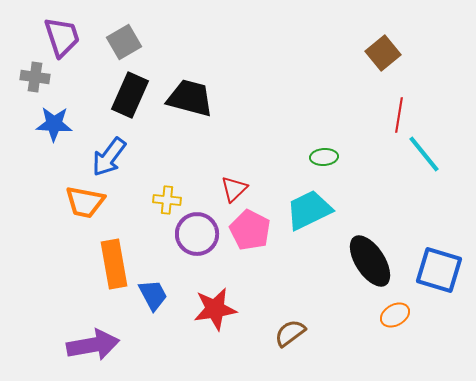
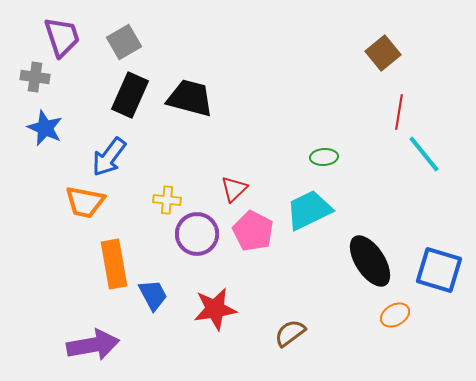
red line: moved 3 px up
blue star: moved 9 px left, 4 px down; rotated 21 degrees clockwise
pink pentagon: moved 3 px right, 1 px down
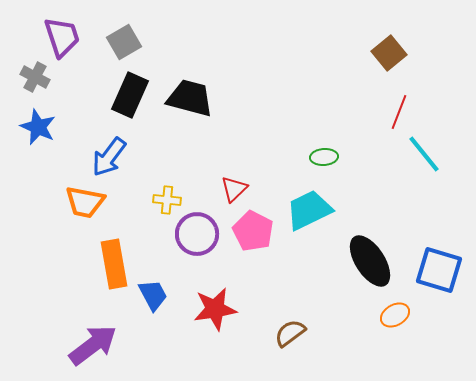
brown square: moved 6 px right
gray cross: rotated 20 degrees clockwise
red line: rotated 12 degrees clockwise
blue star: moved 7 px left, 1 px up
purple arrow: rotated 27 degrees counterclockwise
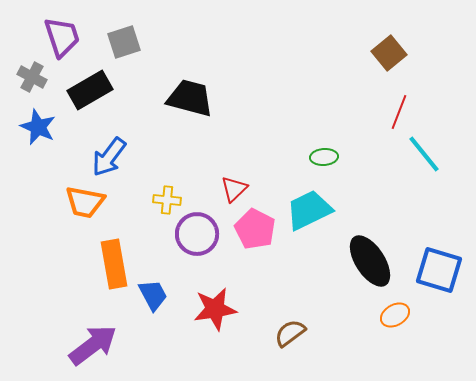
gray square: rotated 12 degrees clockwise
gray cross: moved 3 px left
black rectangle: moved 40 px left, 5 px up; rotated 36 degrees clockwise
pink pentagon: moved 2 px right, 2 px up
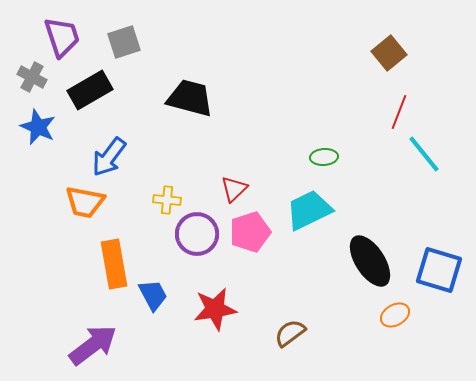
pink pentagon: moved 5 px left, 3 px down; rotated 27 degrees clockwise
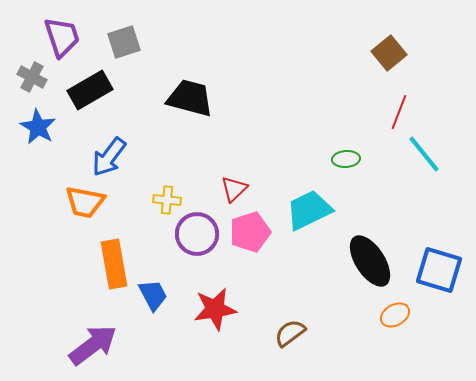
blue star: rotated 6 degrees clockwise
green ellipse: moved 22 px right, 2 px down
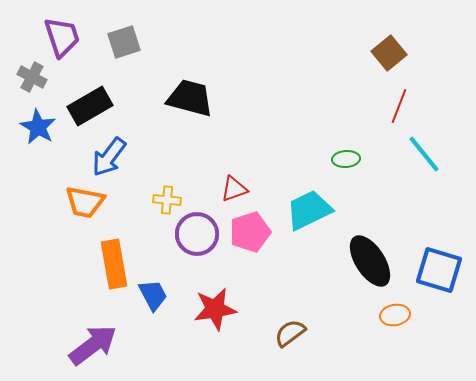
black rectangle: moved 16 px down
red line: moved 6 px up
red triangle: rotated 24 degrees clockwise
orange ellipse: rotated 20 degrees clockwise
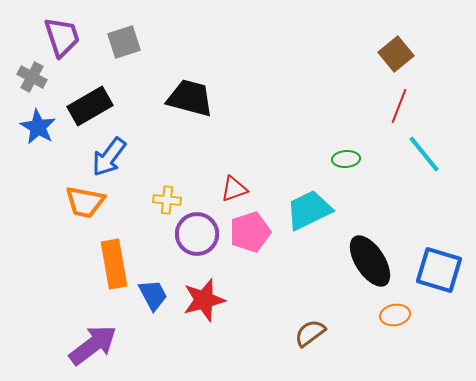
brown square: moved 7 px right, 1 px down
red star: moved 11 px left, 9 px up; rotated 6 degrees counterclockwise
brown semicircle: moved 20 px right
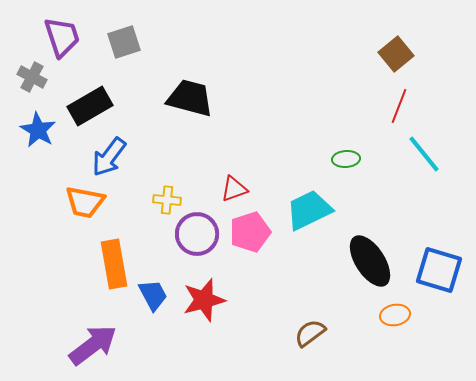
blue star: moved 3 px down
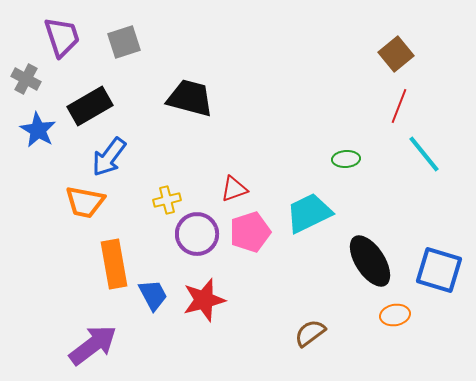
gray cross: moved 6 px left, 2 px down
yellow cross: rotated 20 degrees counterclockwise
cyan trapezoid: moved 3 px down
